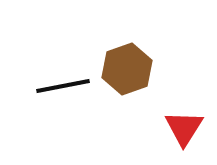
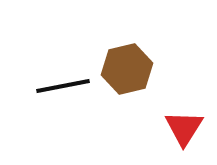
brown hexagon: rotated 6 degrees clockwise
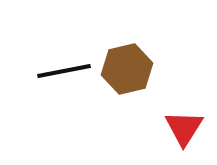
black line: moved 1 px right, 15 px up
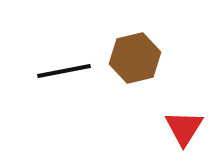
brown hexagon: moved 8 px right, 11 px up
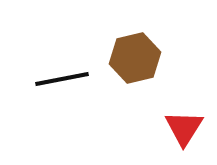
black line: moved 2 px left, 8 px down
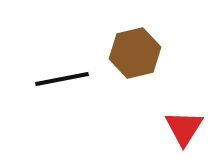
brown hexagon: moved 5 px up
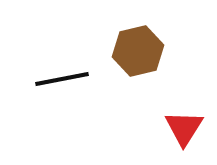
brown hexagon: moved 3 px right, 2 px up
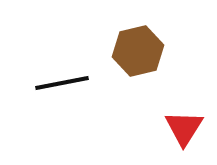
black line: moved 4 px down
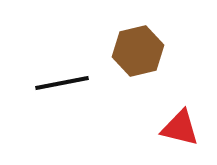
red triangle: moved 4 px left; rotated 48 degrees counterclockwise
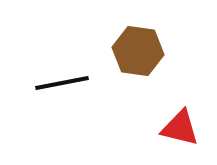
brown hexagon: rotated 21 degrees clockwise
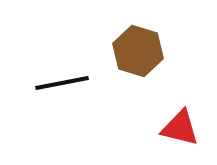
brown hexagon: rotated 9 degrees clockwise
